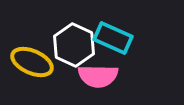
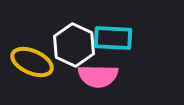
cyan rectangle: rotated 21 degrees counterclockwise
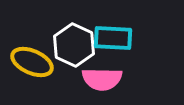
pink semicircle: moved 4 px right, 3 px down
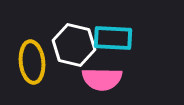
white hexagon: rotated 12 degrees counterclockwise
yellow ellipse: rotated 60 degrees clockwise
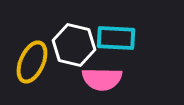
cyan rectangle: moved 3 px right
yellow ellipse: rotated 30 degrees clockwise
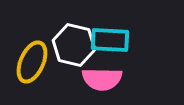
cyan rectangle: moved 6 px left, 2 px down
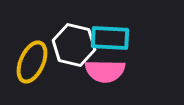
cyan rectangle: moved 2 px up
pink semicircle: moved 3 px right, 8 px up
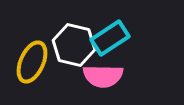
cyan rectangle: rotated 36 degrees counterclockwise
pink semicircle: moved 2 px left, 5 px down
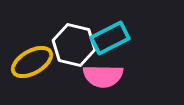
cyan rectangle: rotated 6 degrees clockwise
yellow ellipse: rotated 36 degrees clockwise
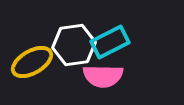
cyan rectangle: moved 4 px down
white hexagon: rotated 21 degrees counterclockwise
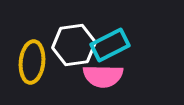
cyan rectangle: moved 3 px down
yellow ellipse: rotated 54 degrees counterclockwise
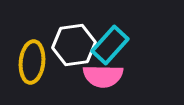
cyan rectangle: rotated 21 degrees counterclockwise
